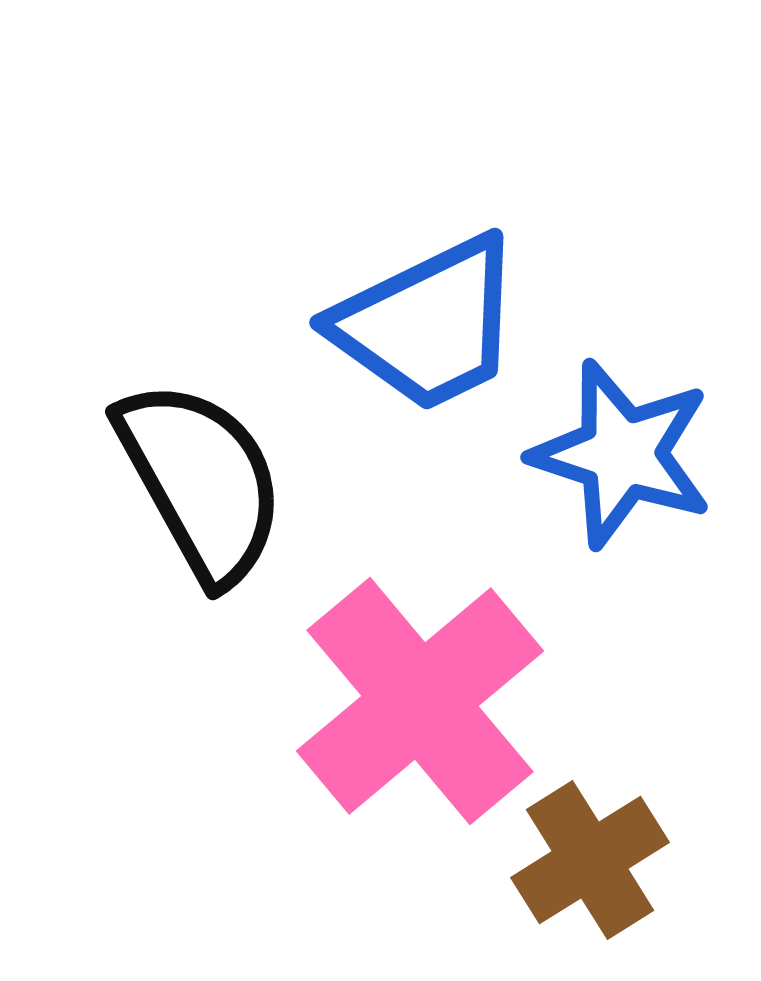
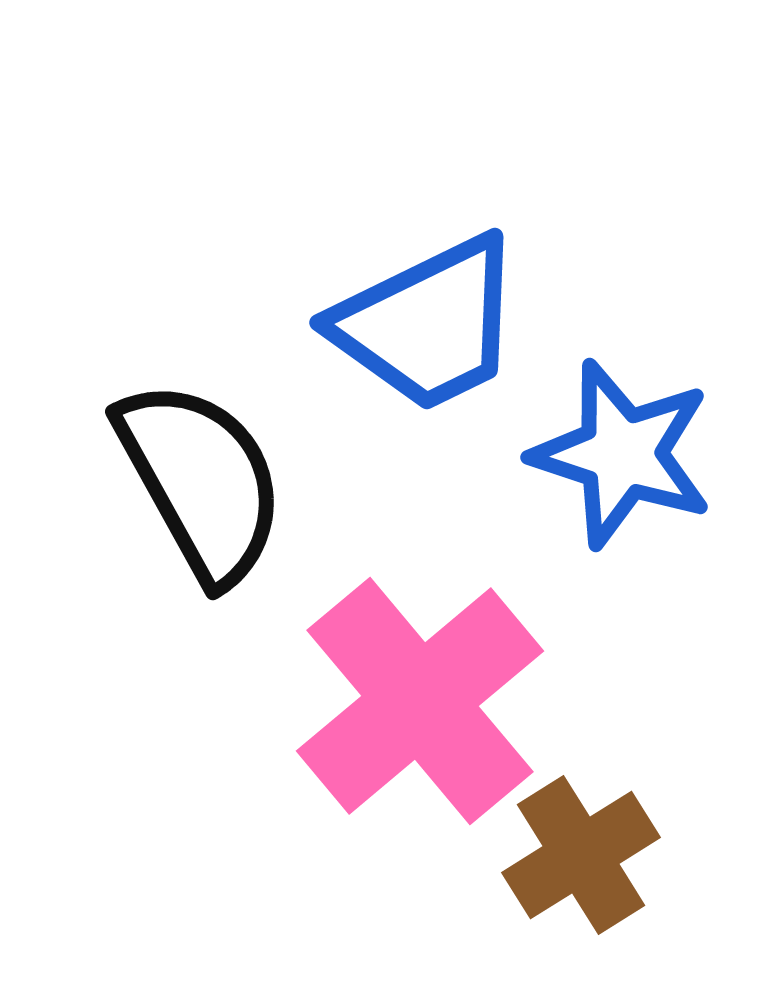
brown cross: moved 9 px left, 5 px up
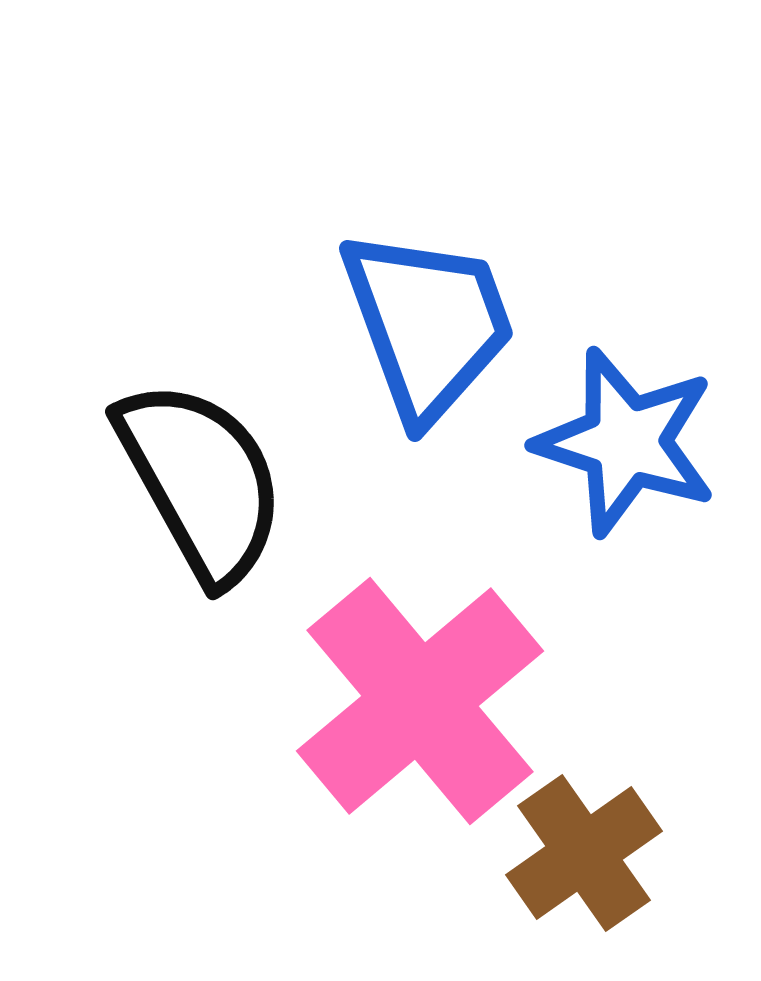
blue trapezoid: rotated 84 degrees counterclockwise
blue star: moved 4 px right, 12 px up
brown cross: moved 3 px right, 2 px up; rotated 3 degrees counterclockwise
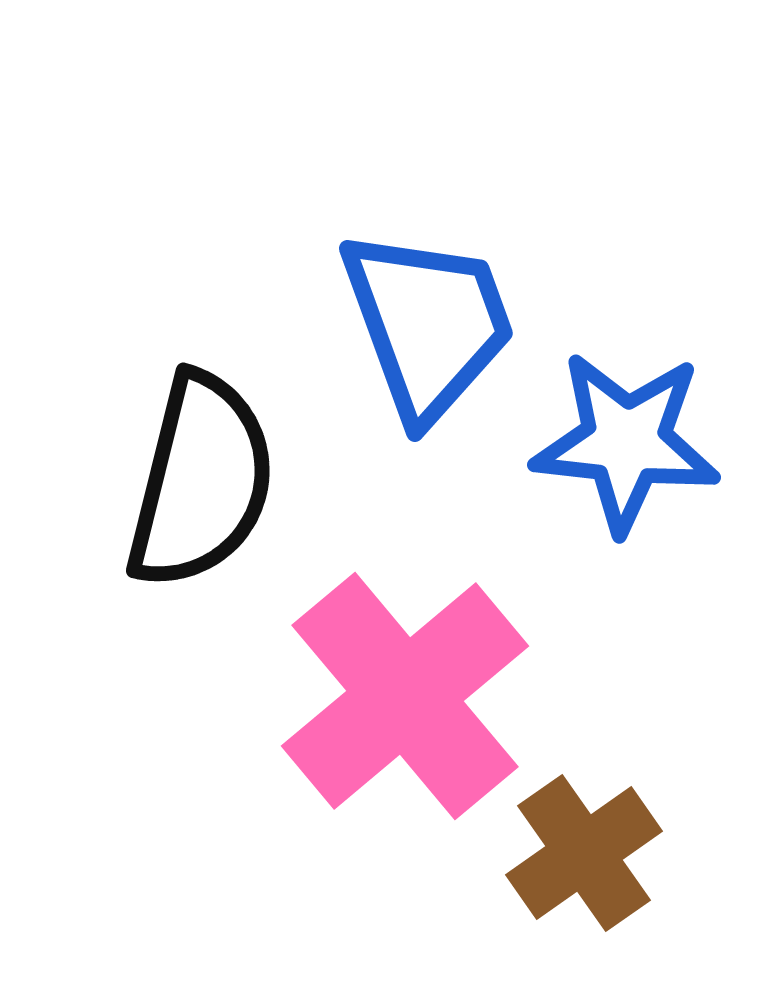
blue star: rotated 12 degrees counterclockwise
black semicircle: rotated 43 degrees clockwise
pink cross: moved 15 px left, 5 px up
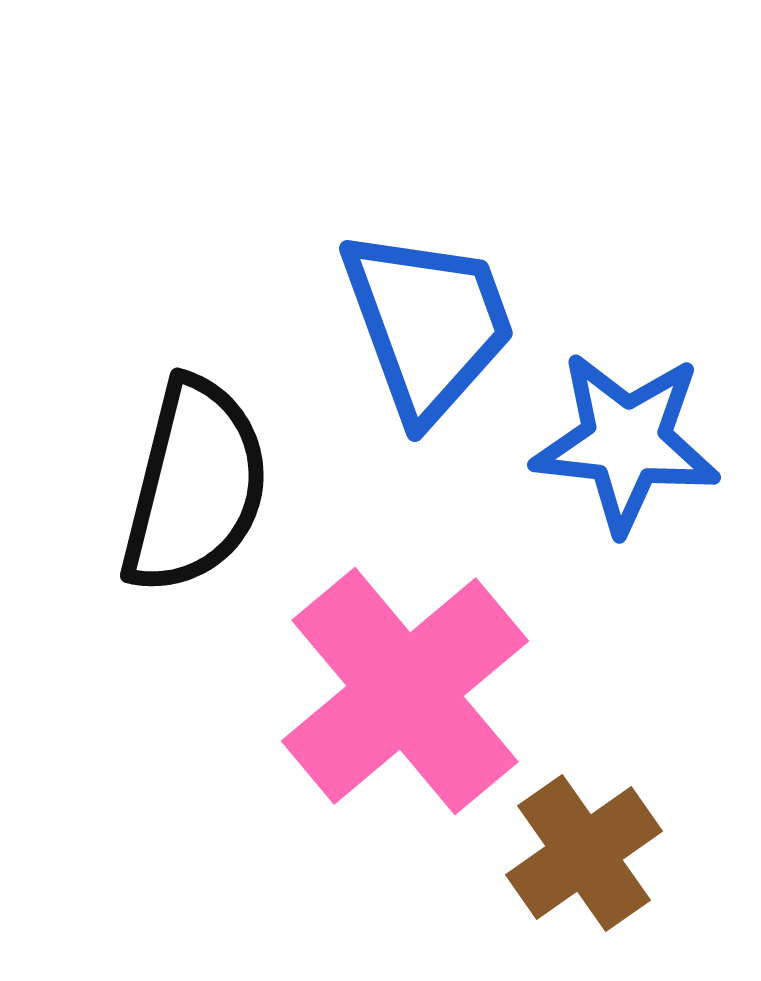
black semicircle: moved 6 px left, 5 px down
pink cross: moved 5 px up
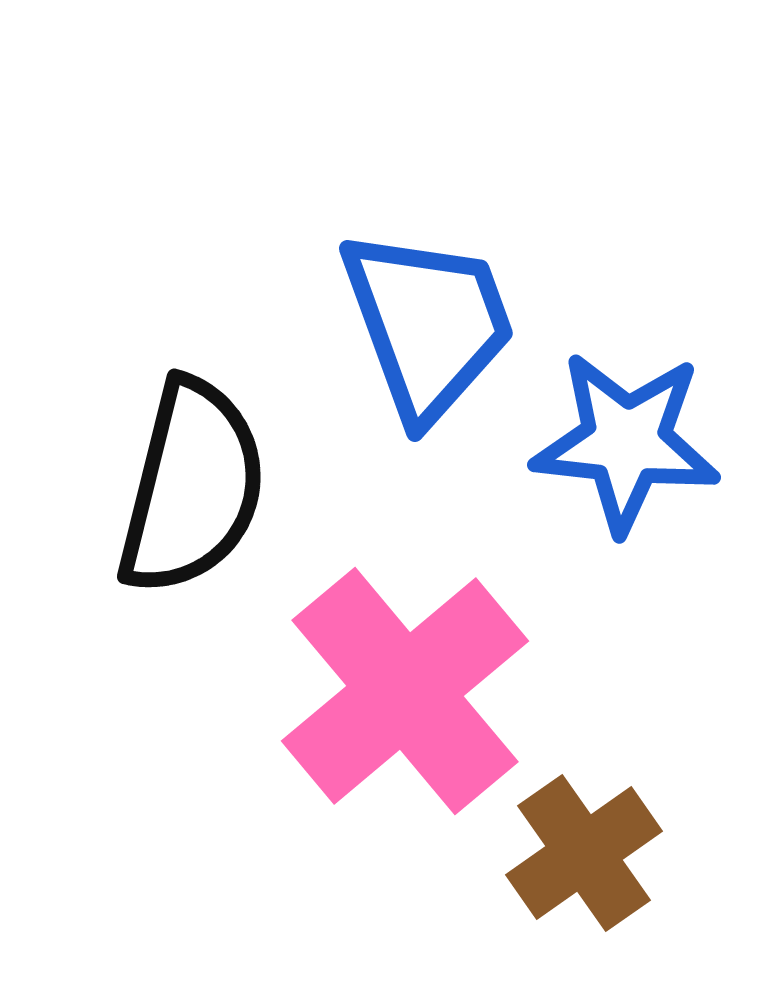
black semicircle: moved 3 px left, 1 px down
